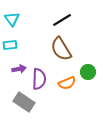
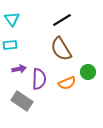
gray rectangle: moved 2 px left, 1 px up
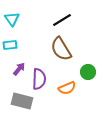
purple arrow: rotated 40 degrees counterclockwise
orange semicircle: moved 5 px down
gray rectangle: rotated 20 degrees counterclockwise
